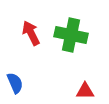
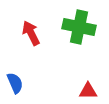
green cross: moved 8 px right, 8 px up
red triangle: moved 3 px right
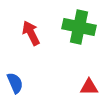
red triangle: moved 1 px right, 4 px up
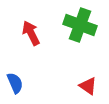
green cross: moved 1 px right, 2 px up; rotated 8 degrees clockwise
red triangle: moved 1 px left, 1 px up; rotated 36 degrees clockwise
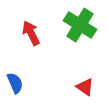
green cross: rotated 12 degrees clockwise
red triangle: moved 3 px left, 1 px down
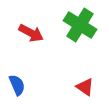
red arrow: rotated 145 degrees clockwise
blue semicircle: moved 2 px right, 2 px down
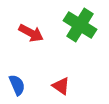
red triangle: moved 24 px left, 1 px up
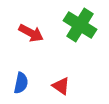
blue semicircle: moved 4 px right, 2 px up; rotated 35 degrees clockwise
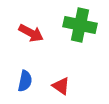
green cross: rotated 20 degrees counterclockwise
blue semicircle: moved 4 px right, 2 px up
